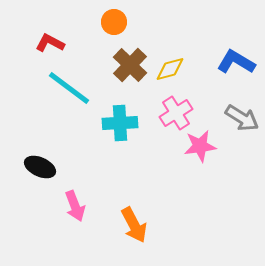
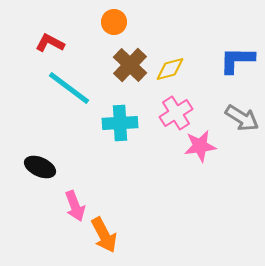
blue L-shape: moved 1 px right, 2 px up; rotated 30 degrees counterclockwise
orange arrow: moved 30 px left, 10 px down
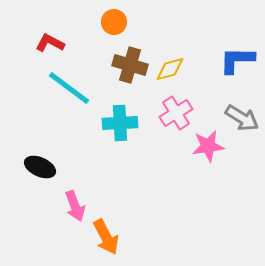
brown cross: rotated 28 degrees counterclockwise
pink star: moved 8 px right
orange arrow: moved 2 px right, 2 px down
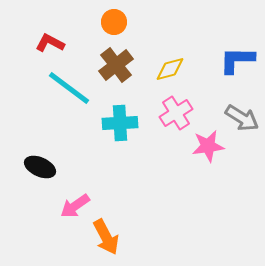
brown cross: moved 14 px left; rotated 36 degrees clockwise
pink arrow: rotated 76 degrees clockwise
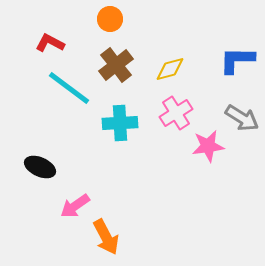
orange circle: moved 4 px left, 3 px up
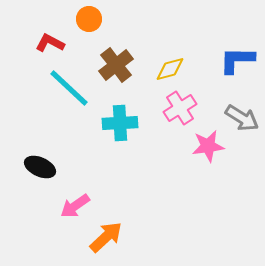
orange circle: moved 21 px left
cyan line: rotated 6 degrees clockwise
pink cross: moved 4 px right, 5 px up
orange arrow: rotated 105 degrees counterclockwise
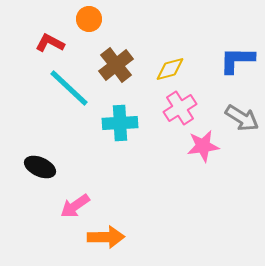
pink star: moved 5 px left
orange arrow: rotated 42 degrees clockwise
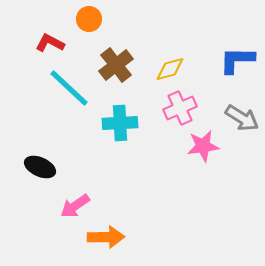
pink cross: rotated 8 degrees clockwise
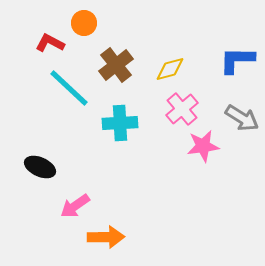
orange circle: moved 5 px left, 4 px down
pink cross: moved 2 px right, 1 px down; rotated 16 degrees counterclockwise
